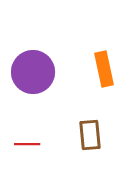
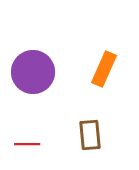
orange rectangle: rotated 36 degrees clockwise
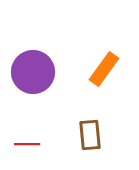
orange rectangle: rotated 12 degrees clockwise
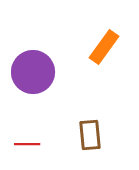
orange rectangle: moved 22 px up
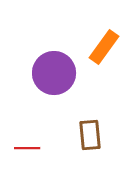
purple circle: moved 21 px right, 1 px down
red line: moved 4 px down
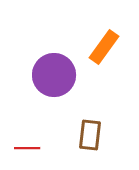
purple circle: moved 2 px down
brown rectangle: rotated 12 degrees clockwise
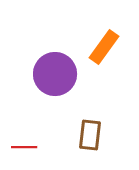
purple circle: moved 1 px right, 1 px up
red line: moved 3 px left, 1 px up
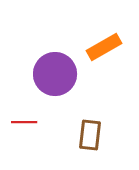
orange rectangle: rotated 24 degrees clockwise
red line: moved 25 px up
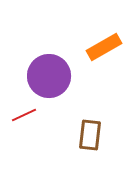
purple circle: moved 6 px left, 2 px down
red line: moved 7 px up; rotated 25 degrees counterclockwise
